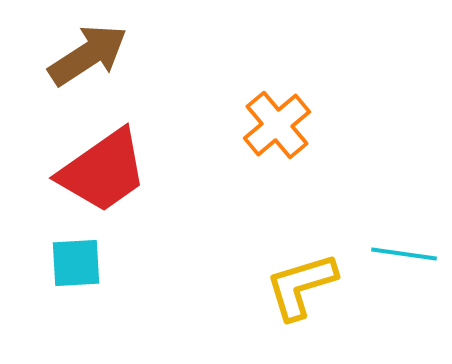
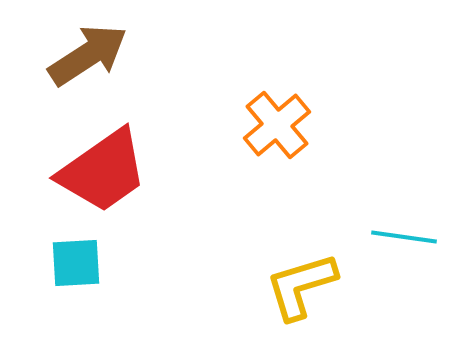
cyan line: moved 17 px up
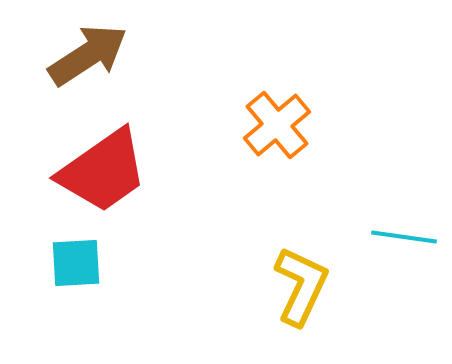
yellow L-shape: rotated 132 degrees clockwise
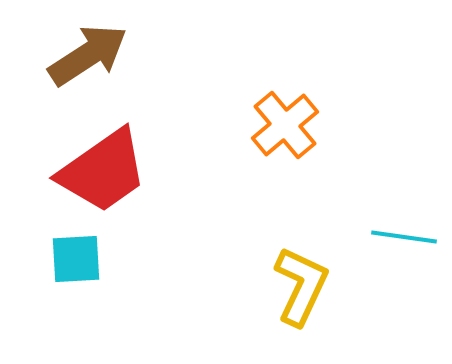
orange cross: moved 8 px right
cyan square: moved 4 px up
